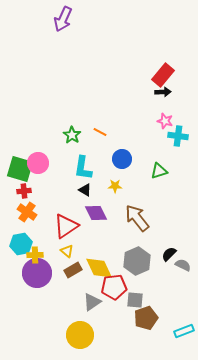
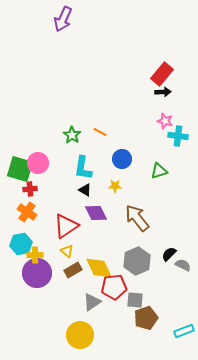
red rectangle: moved 1 px left, 1 px up
red cross: moved 6 px right, 2 px up
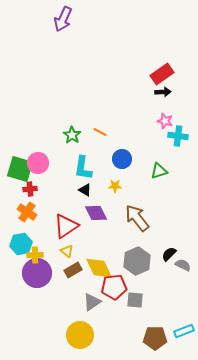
red rectangle: rotated 15 degrees clockwise
brown pentagon: moved 9 px right, 20 px down; rotated 20 degrees clockwise
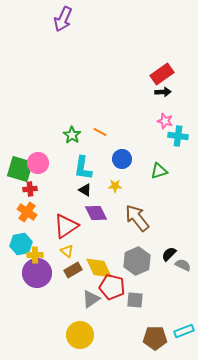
red pentagon: moved 2 px left; rotated 20 degrees clockwise
gray triangle: moved 1 px left, 3 px up
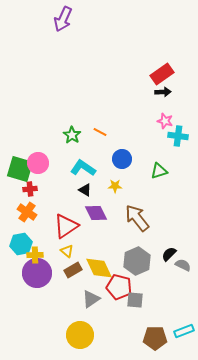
cyan L-shape: rotated 115 degrees clockwise
red pentagon: moved 7 px right
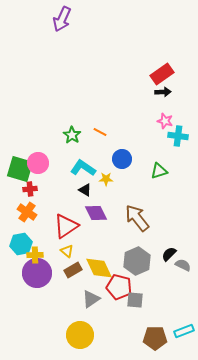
purple arrow: moved 1 px left
yellow star: moved 9 px left, 7 px up
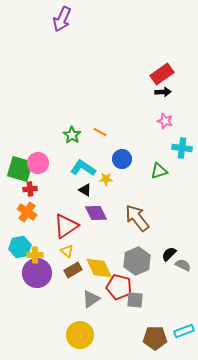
cyan cross: moved 4 px right, 12 px down
cyan hexagon: moved 1 px left, 3 px down
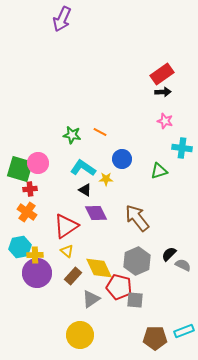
green star: rotated 24 degrees counterclockwise
brown rectangle: moved 6 px down; rotated 18 degrees counterclockwise
